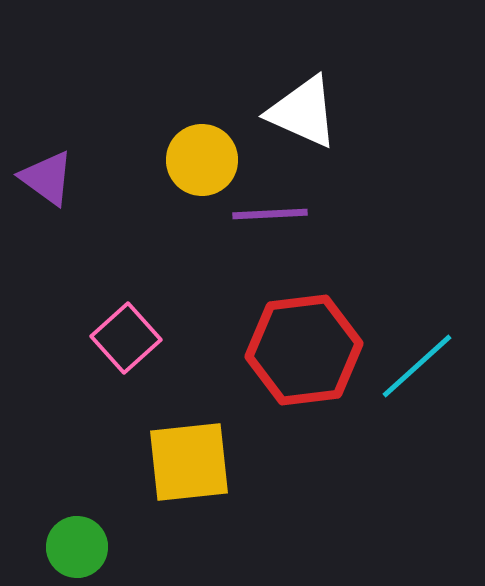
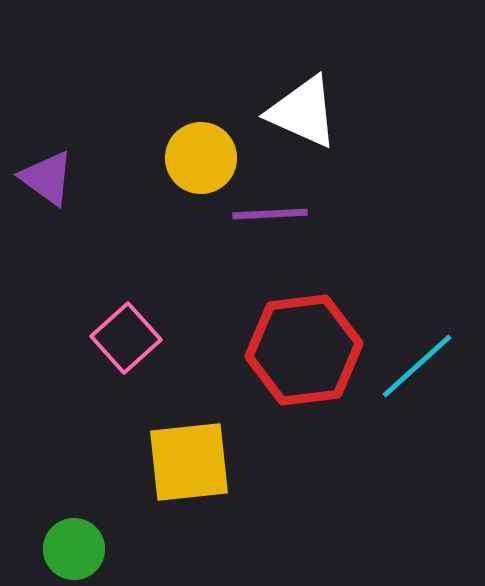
yellow circle: moved 1 px left, 2 px up
green circle: moved 3 px left, 2 px down
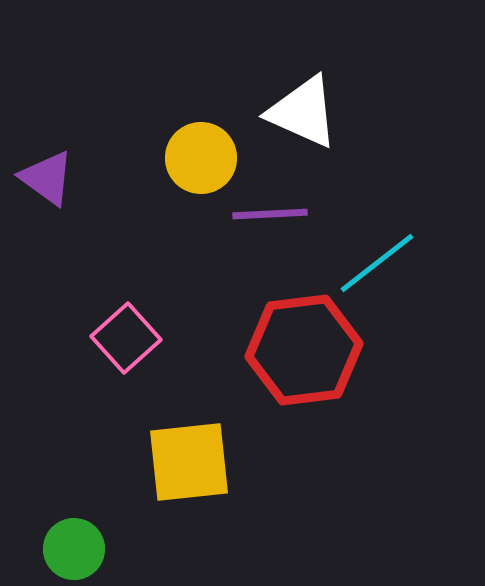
cyan line: moved 40 px left, 103 px up; rotated 4 degrees clockwise
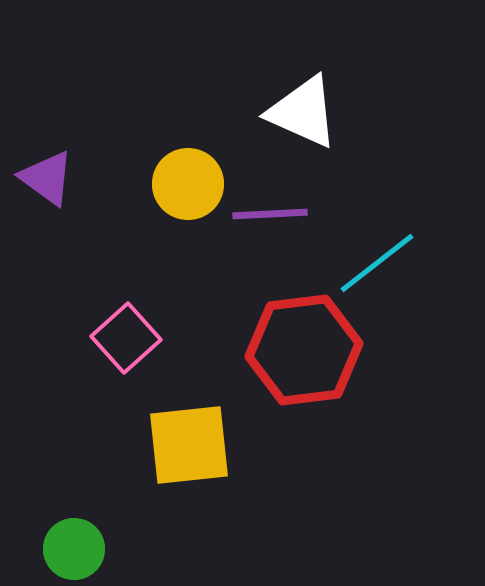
yellow circle: moved 13 px left, 26 px down
yellow square: moved 17 px up
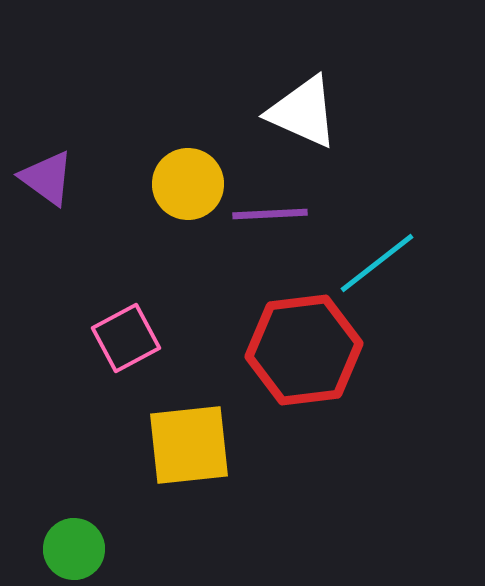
pink square: rotated 14 degrees clockwise
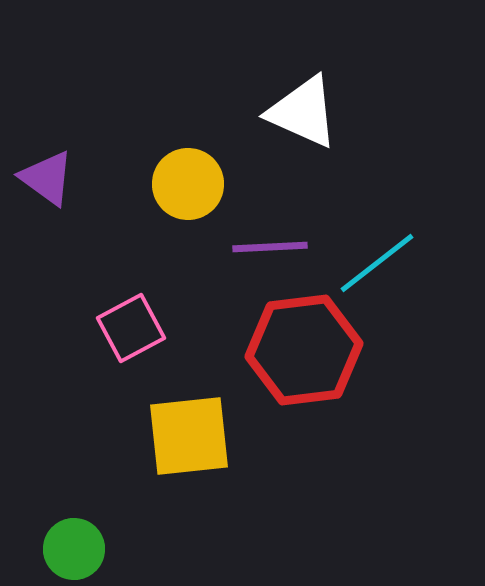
purple line: moved 33 px down
pink square: moved 5 px right, 10 px up
yellow square: moved 9 px up
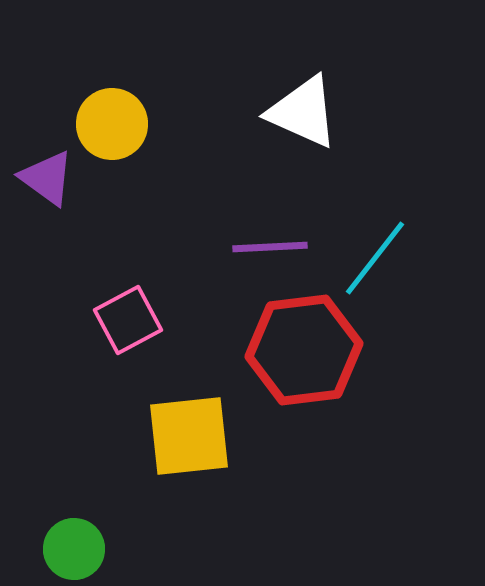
yellow circle: moved 76 px left, 60 px up
cyan line: moved 2 px left, 5 px up; rotated 14 degrees counterclockwise
pink square: moved 3 px left, 8 px up
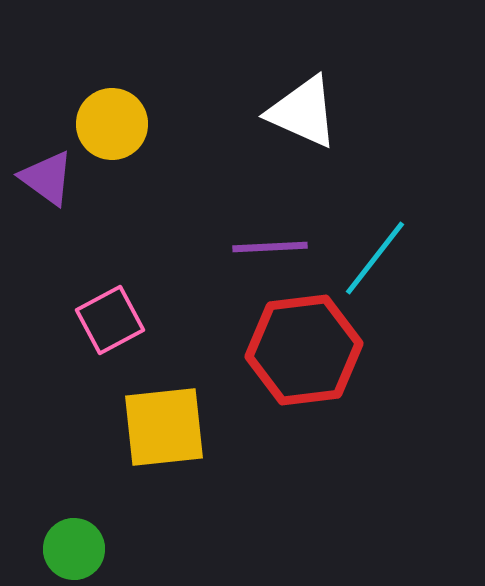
pink square: moved 18 px left
yellow square: moved 25 px left, 9 px up
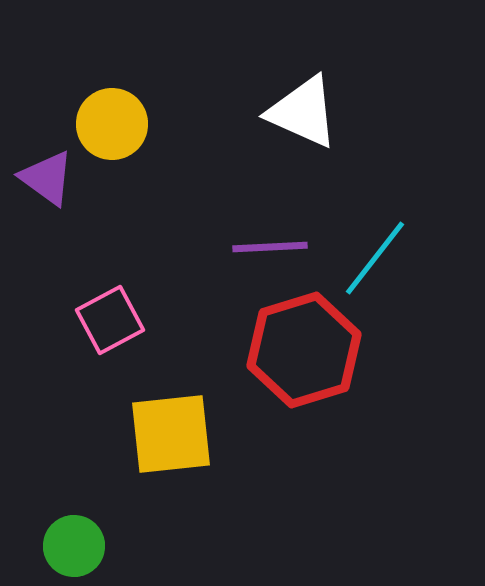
red hexagon: rotated 10 degrees counterclockwise
yellow square: moved 7 px right, 7 px down
green circle: moved 3 px up
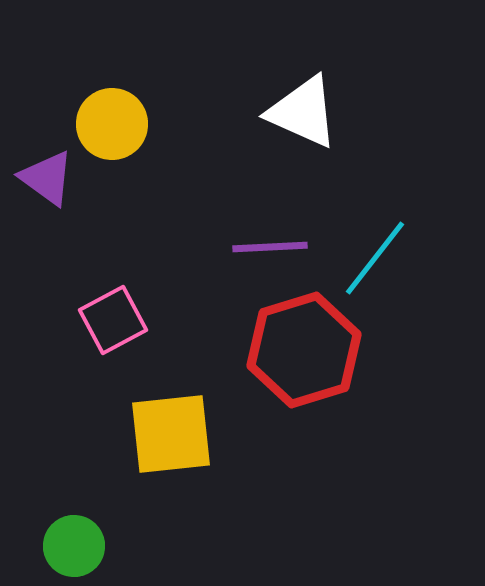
pink square: moved 3 px right
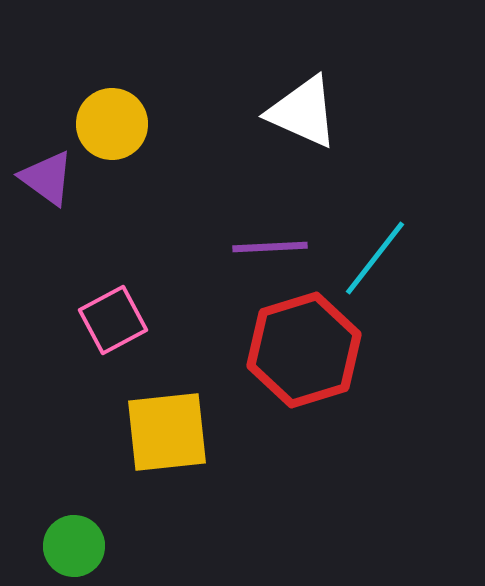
yellow square: moved 4 px left, 2 px up
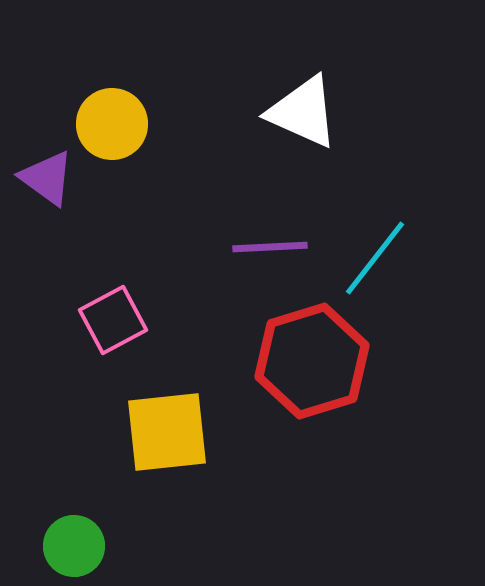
red hexagon: moved 8 px right, 11 px down
